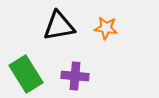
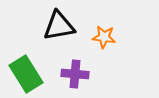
orange star: moved 2 px left, 9 px down
purple cross: moved 2 px up
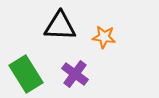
black triangle: moved 1 px right; rotated 12 degrees clockwise
purple cross: rotated 32 degrees clockwise
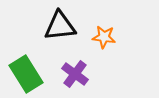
black triangle: rotated 8 degrees counterclockwise
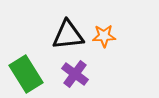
black triangle: moved 8 px right, 9 px down
orange star: moved 1 px up; rotated 10 degrees counterclockwise
